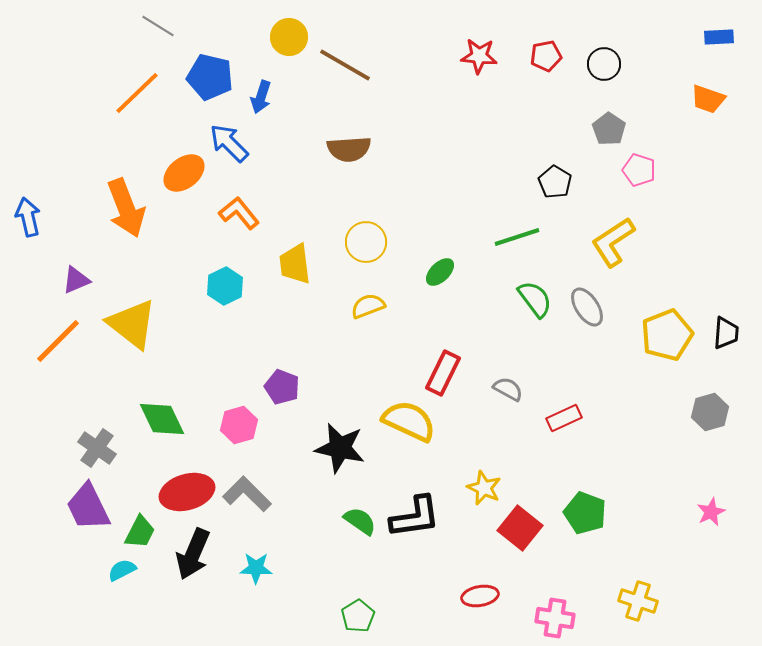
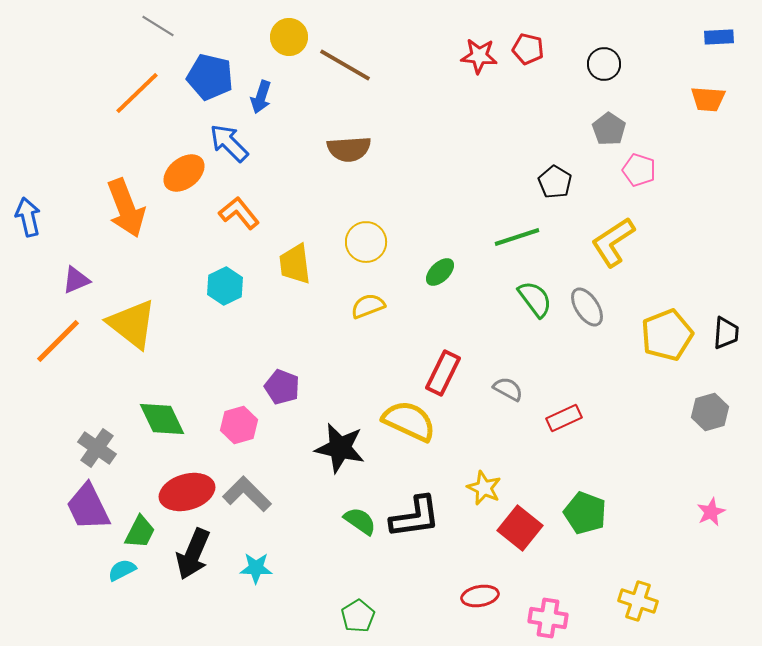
red pentagon at (546, 56): moved 18 px left, 7 px up; rotated 24 degrees clockwise
orange trapezoid at (708, 99): rotated 15 degrees counterclockwise
pink cross at (555, 618): moved 7 px left
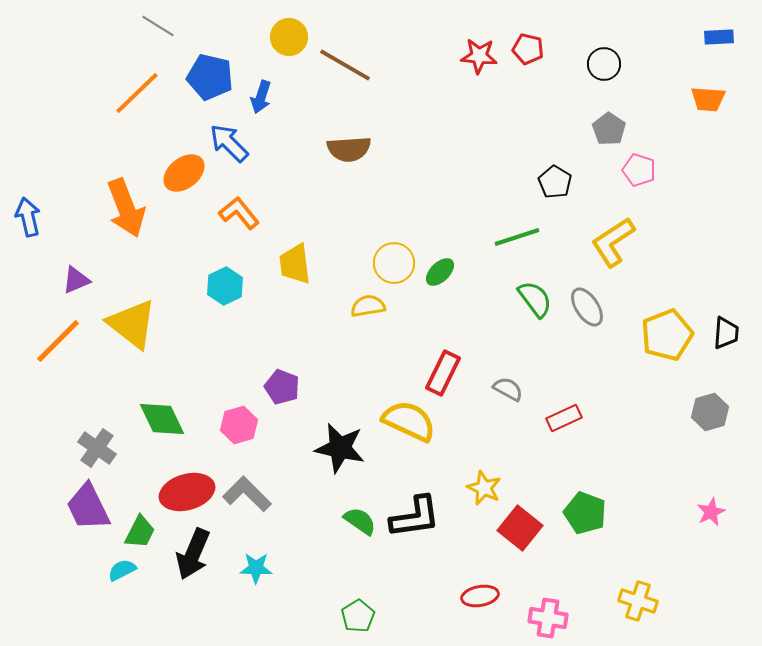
yellow circle at (366, 242): moved 28 px right, 21 px down
yellow semicircle at (368, 306): rotated 12 degrees clockwise
